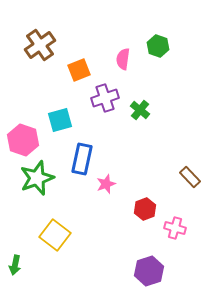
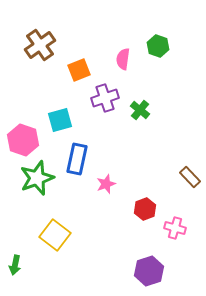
blue rectangle: moved 5 px left
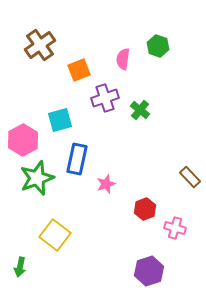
pink hexagon: rotated 12 degrees clockwise
green arrow: moved 5 px right, 2 px down
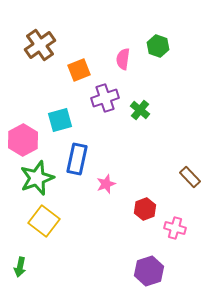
yellow square: moved 11 px left, 14 px up
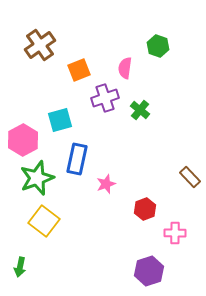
pink semicircle: moved 2 px right, 9 px down
pink cross: moved 5 px down; rotated 15 degrees counterclockwise
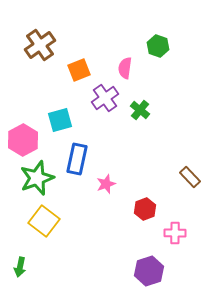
purple cross: rotated 16 degrees counterclockwise
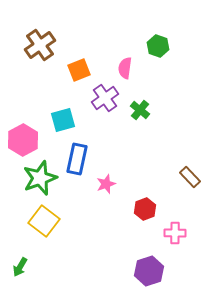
cyan square: moved 3 px right
green star: moved 3 px right
green arrow: rotated 18 degrees clockwise
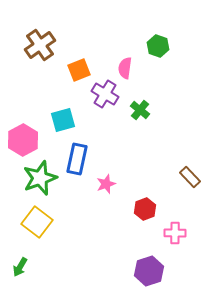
purple cross: moved 4 px up; rotated 24 degrees counterclockwise
yellow square: moved 7 px left, 1 px down
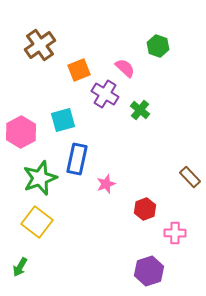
pink semicircle: rotated 125 degrees clockwise
pink hexagon: moved 2 px left, 8 px up
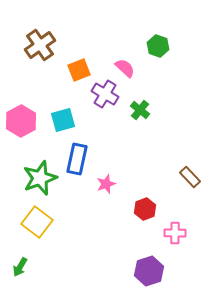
pink hexagon: moved 11 px up
